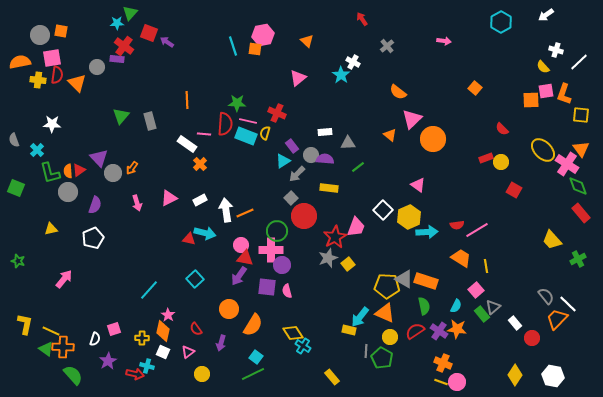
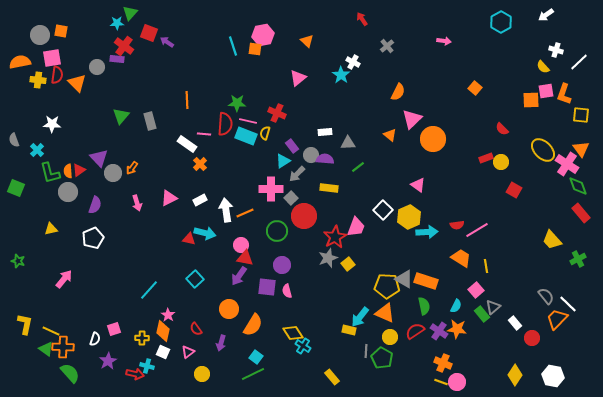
orange semicircle at (398, 92): rotated 102 degrees counterclockwise
pink cross at (271, 250): moved 61 px up
green semicircle at (73, 375): moved 3 px left, 2 px up
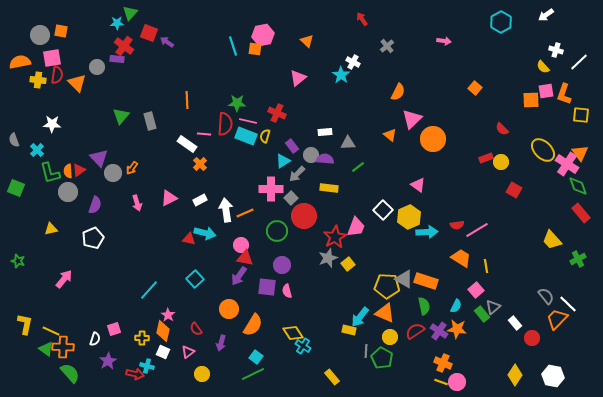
yellow semicircle at (265, 133): moved 3 px down
orange triangle at (581, 149): moved 1 px left, 4 px down
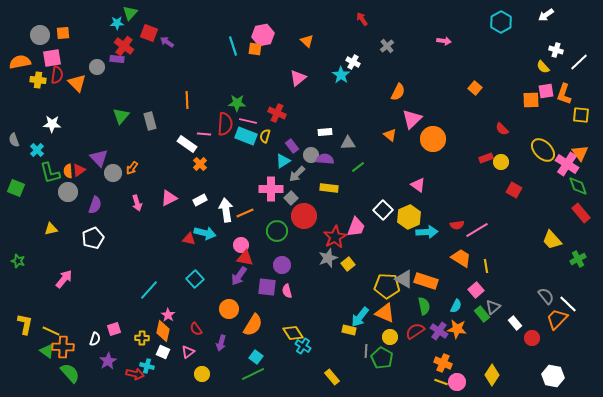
orange square at (61, 31): moved 2 px right, 2 px down; rotated 16 degrees counterclockwise
green triangle at (46, 349): moved 1 px right, 2 px down
yellow diamond at (515, 375): moved 23 px left
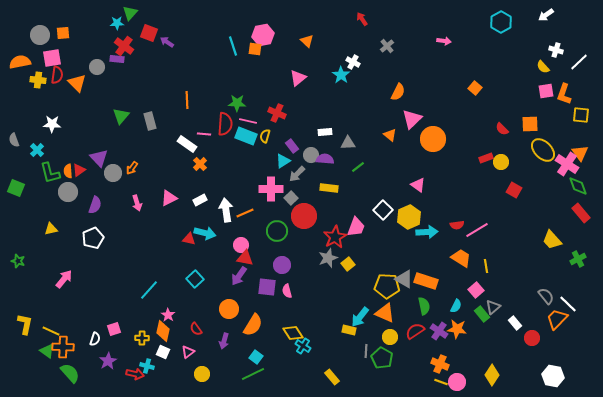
orange square at (531, 100): moved 1 px left, 24 px down
purple arrow at (221, 343): moved 3 px right, 2 px up
orange cross at (443, 363): moved 3 px left, 1 px down
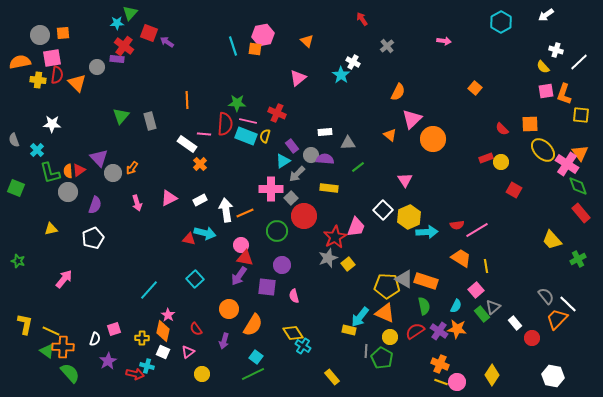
pink triangle at (418, 185): moved 13 px left, 5 px up; rotated 21 degrees clockwise
pink semicircle at (287, 291): moved 7 px right, 5 px down
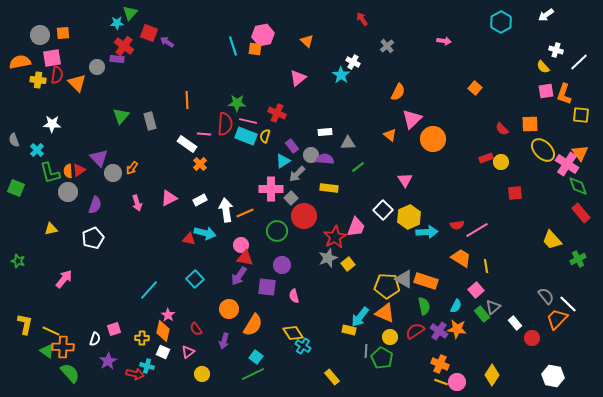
red square at (514, 190): moved 1 px right, 3 px down; rotated 35 degrees counterclockwise
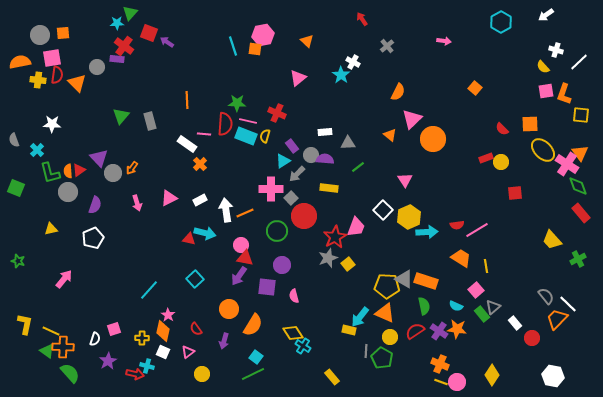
cyan semicircle at (456, 306): rotated 88 degrees clockwise
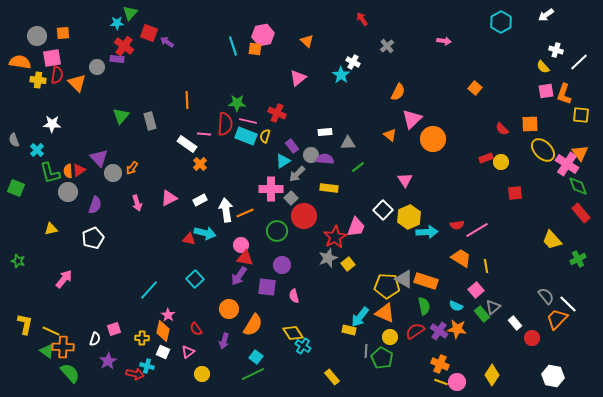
gray circle at (40, 35): moved 3 px left, 1 px down
orange semicircle at (20, 62): rotated 20 degrees clockwise
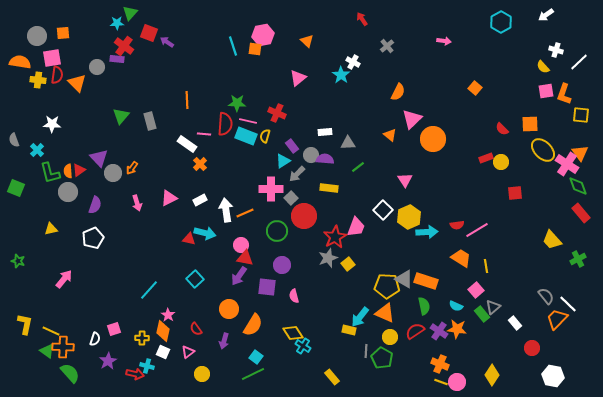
red circle at (532, 338): moved 10 px down
